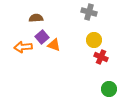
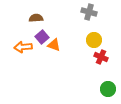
green circle: moved 1 px left
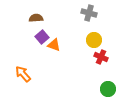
gray cross: moved 1 px down
orange arrow: moved 27 px down; rotated 54 degrees clockwise
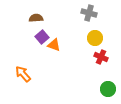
yellow circle: moved 1 px right, 2 px up
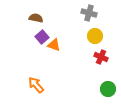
brown semicircle: rotated 16 degrees clockwise
yellow circle: moved 2 px up
orange arrow: moved 13 px right, 11 px down
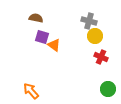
gray cross: moved 8 px down
purple square: rotated 32 degrees counterclockwise
orange triangle: rotated 16 degrees clockwise
orange arrow: moved 5 px left, 6 px down
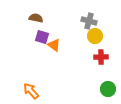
red cross: rotated 24 degrees counterclockwise
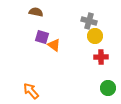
brown semicircle: moved 6 px up
green circle: moved 1 px up
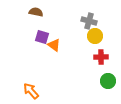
green circle: moved 7 px up
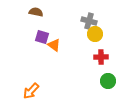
yellow circle: moved 2 px up
orange arrow: rotated 96 degrees counterclockwise
